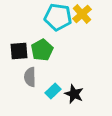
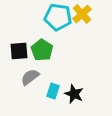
green pentagon: rotated 10 degrees counterclockwise
gray semicircle: rotated 54 degrees clockwise
cyan rectangle: rotated 28 degrees counterclockwise
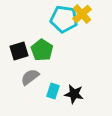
cyan pentagon: moved 6 px right, 2 px down
black square: rotated 12 degrees counterclockwise
black star: rotated 12 degrees counterclockwise
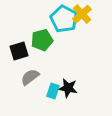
cyan pentagon: rotated 20 degrees clockwise
green pentagon: moved 10 px up; rotated 25 degrees clockwise
black star: moved 6 px left, 6 px up
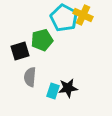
yellow cross: moved 1 px right, 1 px down; rotated 24 degrees counterclockwise
cyan pentagon: moved 1 px up
black square: moved 1 px right
gray semicircle: rotated 48 degrees counterclockwise
black star: rotated 18 degrees counterclockwise
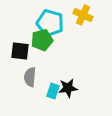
cyan pentagon: moved 14 px left, 5 px down; rotated 12 degrees counterclockwise
black square: rotated 24 degrees clockwise
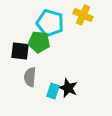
green pentagon: moved 3 px left, 2 px down; rotated 20 degrees clockwise
black star: rotated 30 degrees clockwise
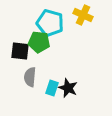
cyan rectangle: moved 1 px left, 3 px up
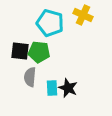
green pentagon: moved 10 px down
cyan rectangle: rotated 21 degrees counterclockwise
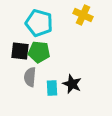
cyan pentagon: moved 11 px left
black star: moved 4 px right, 4 px up
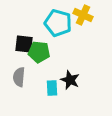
cyan pentagon: moved 19 px right
black square: moved 4 px right, 7 px up
gray semicircle: moved 11 px left
black star: moved 2 px left, 4 px up
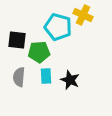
cyan pentagon: moved 4 px down
black square: moved 7 px left, 4 px up
green pentagon: rotated 10 degrees counterclockwise
cyan rectangle: moved 6 px left, 12 px up
